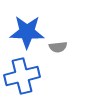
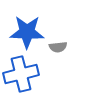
blue cross: moved 1 px left, 2 px up
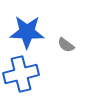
gray semicircle: moved 8 px right, 2 px up; rotated 42 degrees clockwise
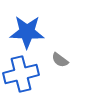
gray semicircle: moved 6 px left, 15 px down
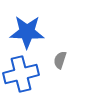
gray semicircle: rotated 72 degrees clockwise
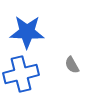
gray semicircle: moved 12 px right, 5 px down; rotated 48 degrees counterclockwise
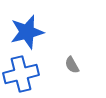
blue star: rotated 16 degrees counterclockwise
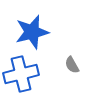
blue star: moved 5 px right
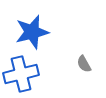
gray semicircle: moved 12 px right, 1 px up
